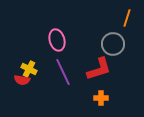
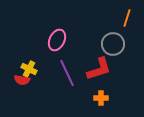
pink ellipse: rotated 40 degrees clockwise
purple line: moved 4 px right, 1 px down
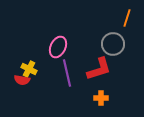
pink ellipse: moved 1 px right, 7 px down
purple line: rotated 12 degrees clockwise
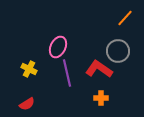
orange line: moved 2 px left; rotated 24 degrees clockwise
gray circle: moved 5 px right, 7 px down
red L-shape: rotated 128 degrees counterclockwise
red semicircle: moved 5 px right, 24 px down; rotated 42 degrees counterclockwise
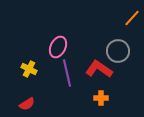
orange line: moved 7 px right
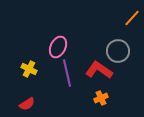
red L-shape: moved 1 px down
orange cross: rotated 24 degrees counterclockwise
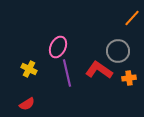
orange cross: moved 28 px right, 20 px up; rotated 16 degrees clockwise
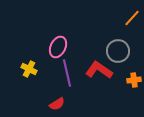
orange cross: moved 5 px right, 2 px down
red semicircle: moved 30 px right
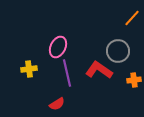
yellow cross: rotated 35 degrees counterclockwise
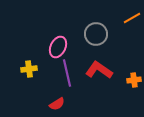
orange line: rotated 18 degrees clockwise
gray circle: moved 22 px left, 17 px up
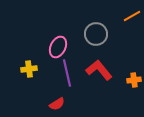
orange line: moved 2 px up
red L-shape: rotated 16 degrees clockwise
